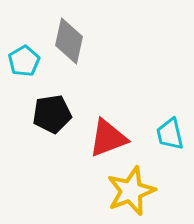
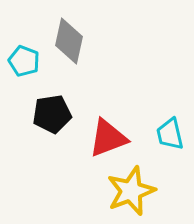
cyan pentagon: rotated 20 degrees counterclockwise
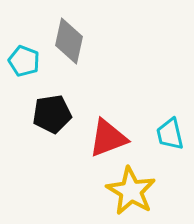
yellow star: rotated 21 degrees counterclockwise
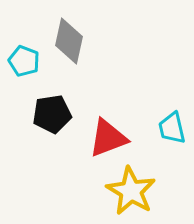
cyan trapezoid: moved 2 px right, 6 px up
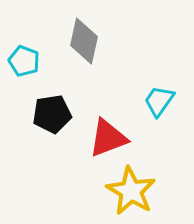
gray diamond: moved 15 px right
cyan trapezoid: moved 13 px left, 27 px up; rotated 48 degrees clockwise
